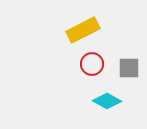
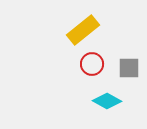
yellow rectangle: rotated 12 degrees counterclockwise
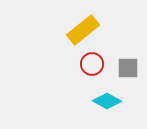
gray square: moved 1 px left
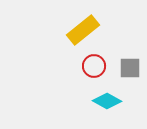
red circle: moved 2 px right, 2 px down
gray square: moved 2 px right
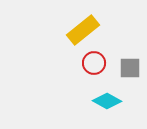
red circle: moved 3 px up
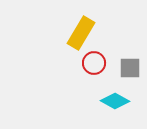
yellow rectangle: moved 2 px left, 3 px down; rotated 20 degrees counterclockwise
cyan diamond: moved 8 px right
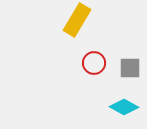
yellow rectangle: moved 4 px left, 13 px up
cyan diamond: moved 9 px right, 6 px down
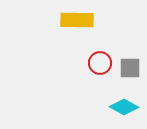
yellow rectangle: rotated 60 degrees clockwise
red circle: moved 6 px right
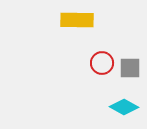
red circle: moved 2 px right
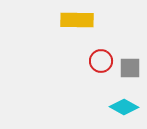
red circle: moved 1 px left, 2 px up
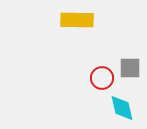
red circle: moved 1 px right, 17 px down
cyan diamond: moved 2 px left, 1 px down; rotated 48 degrees clockwise
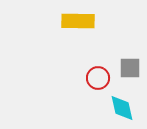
yellow rectangle: moved 1 px right, 1 px down
red circle: moved 4 px left
